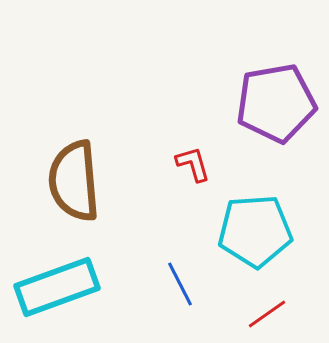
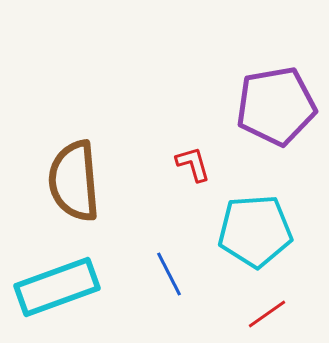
purple pentagon: moved 3 px down
blue line: moved 11 px left, 10 px up
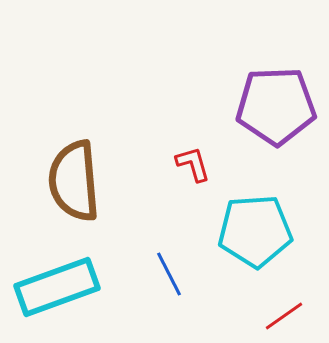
purple pentagon: rotated 8 degrees clockwise
red line: moved 17 px right, 2 px down
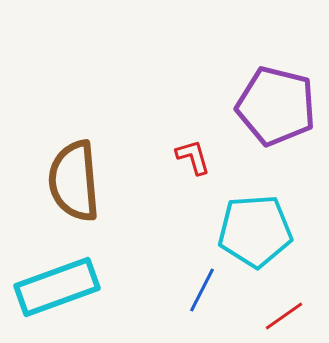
purple pentagon: rotated 16 degrees clockwise
red L-shape: moved 7 px up
blue line: moved 33 px right, 16 px down; rotated 54 degrees clockwise
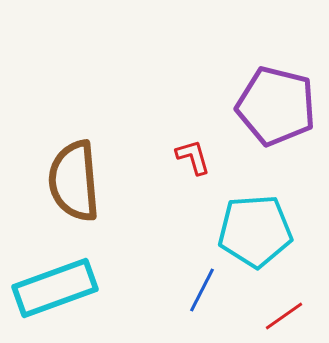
cyan rectangle: moved 2 px left, 1 px down
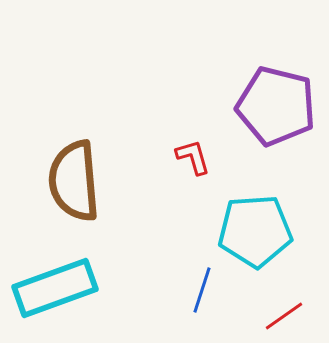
blue line: rotated 9 degrees counterclockwise
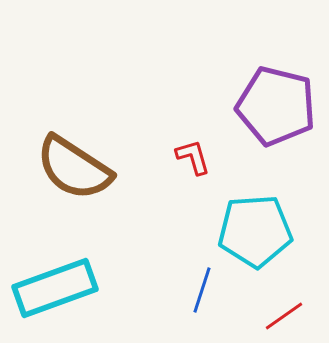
brown semicircle: moved 13 px up; rotated 52 degrees counterclockwise
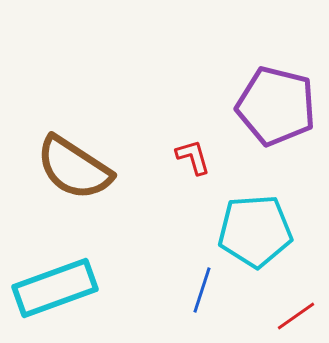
red line: moved 12 px right
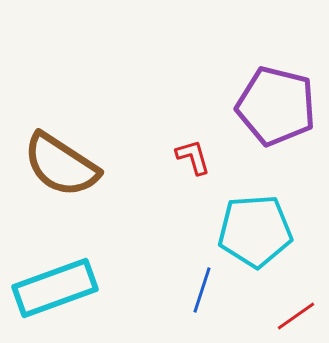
brown semicircle: moved 13 px left, 3 px up
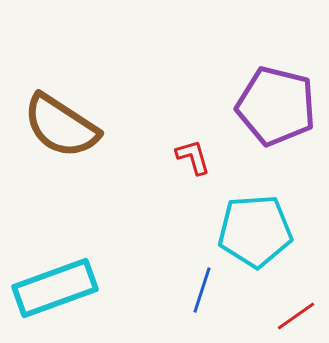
brown semicircle: moved 39 px up
